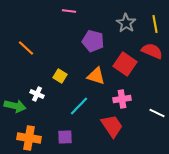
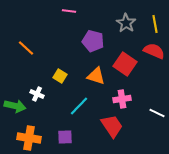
red semicircle: moved 2 px right
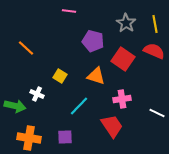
red square: moved 2 px left, 5 px up
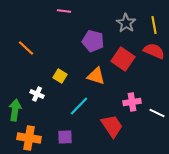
pink line: moved 5 px left
yellow line: moved 1 px left, 1 px down
pink cross: moved 10 px right, 3 px down
green arrow: moved 4 px down; rotated 95 degrees counterclockwise
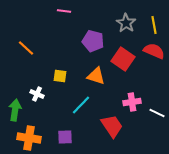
yellow square: rotated 24 degrees counterclockwise
cyan line: moved 2 px right, 1 px up
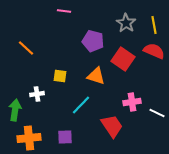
white cross: rotated 32 degrees counterclockwise
orange cross: rotated 15 degrees counterclockwise
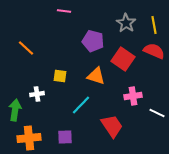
pink cross: moved 1 px right, 6 px up
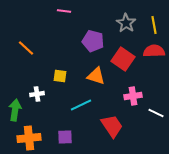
red semicircle: rotated 25 degrees counterclockwise
cyan line: rotated 20 degrees clockwise
white line: moved 1 px left
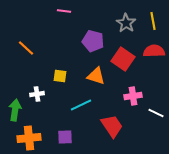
yellow line: moved 1 px left, 4 px up
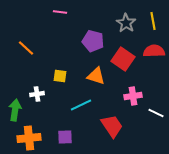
pink line: moved 4 px left, 1 px down
